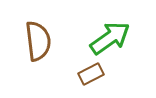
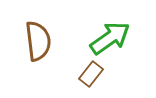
brown rectangle: rotated 25 degrees counterclockwise
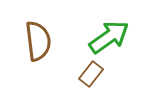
green arrow: moved 1 px left, 1 px up
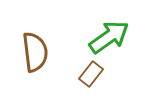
brown semicircle: moved 3 px left, 11 px down
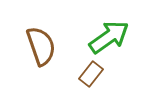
brown semicircle: moved 6 px right, 6 px up; rotated 12 degrees counterclockwise
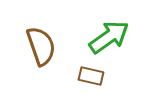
brown rectangle: moved 2 px down; rotated 65 degrees clockwise
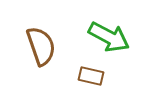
green arrow: rotated 63 degrees clockwise
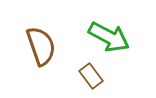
brown rectangle: rotated 40 degrees clockwise
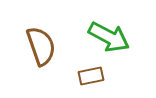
brown rectangle: rotated 65 degrees counterclockwise
